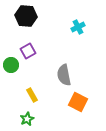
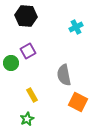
cyan cross: moved 2 px left
green circle: moved 2 px up
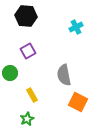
green circle: moved 1 px left, 10 px down
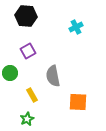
gray semicircle: moved 11 px left, 1 px down
orange square: rotated 24 degrees counterclockwise
